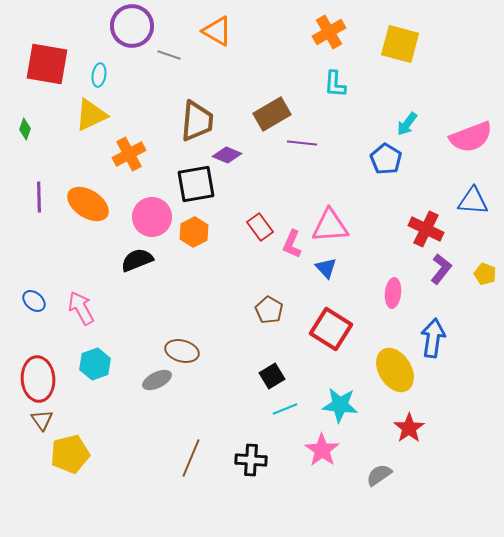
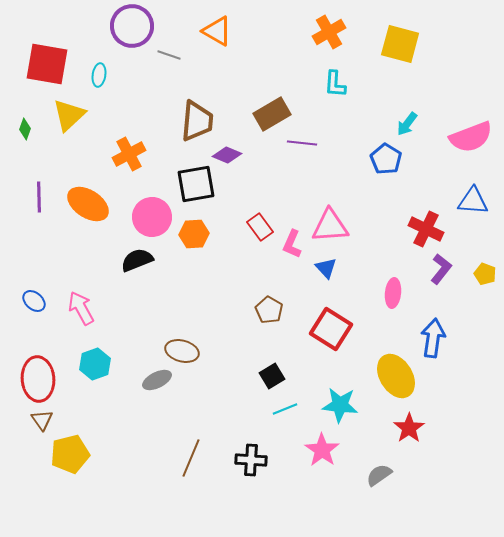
yellow triangle at (91, 115): moved 22 px left; rotated 18 degrees counterclockwise
orange hexagon at (194, 232): moved 2 px down; rotated 24 degrees clockwise
yellow ellipse at (395, 370): moved 1 px right, 6 px down
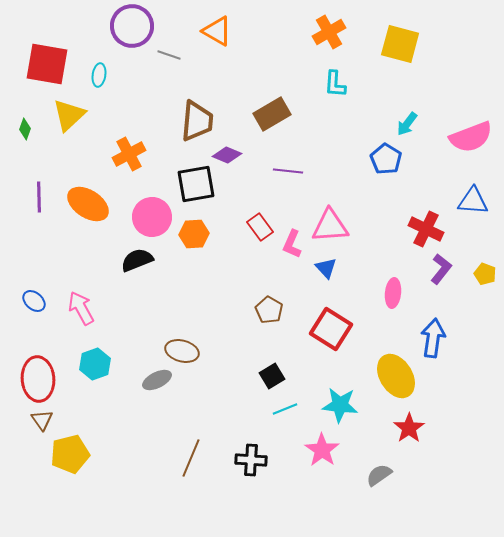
purple line at (302, 143): moved 14 px left, 28 px down
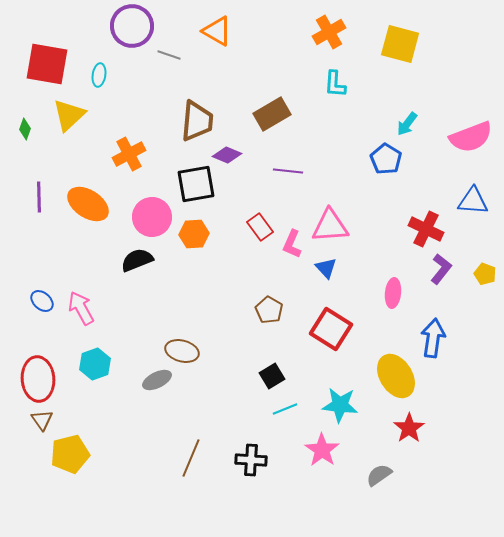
blue ellipse at (34, 301): moved 8 px right
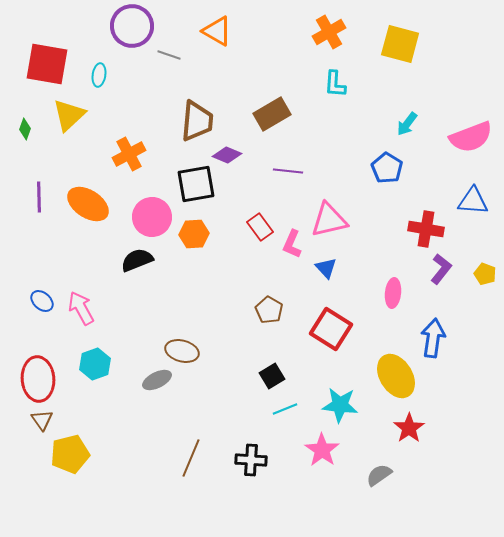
blue pentagon at (386, 159): moved 1 px right, 9 px down
pink triangle at (330, 226): moved 1 px left, 6 px up; rotated 9 degrees counterclockwise
red cross at (426, 229): rotated 16 degrees counterclockwise
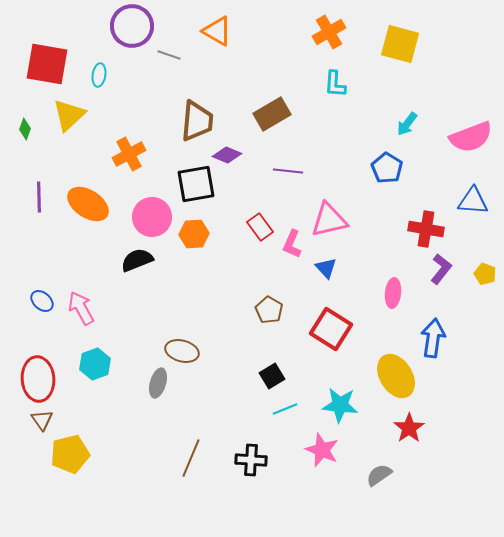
gray ellipse at (157, 380): moved 1 px right, 3 px down; rotated 48 degrees counterclockwise
pink star at (322, 450): rotated 12 degrees counterclockwise
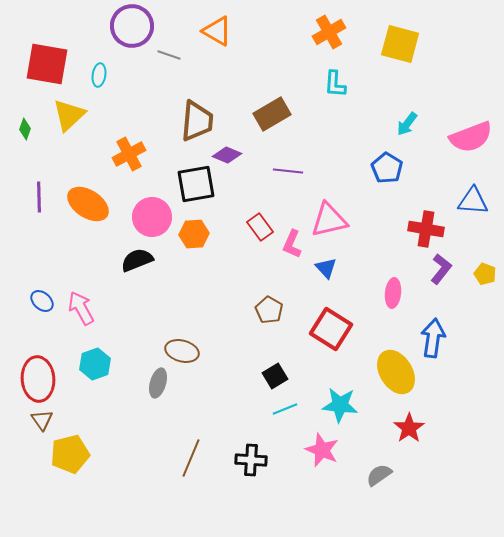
black square at (272, 376): moved 3 px right
yellow ellipse at (396, 376): moved 4 px up
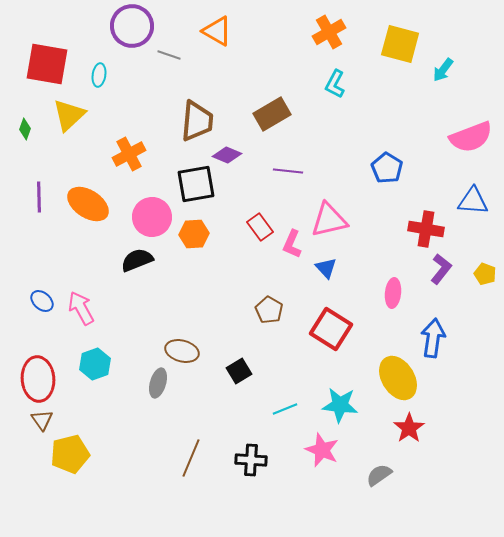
cyan L-shape at (335, 84): rotated 24 degrees clockwise
cyan arrow at (407, 124): moved 36 px right, 54 px up
yellow ellipse at (396, 372): moved 2 px right, 6 px down
black square at (275, 376): moved 36 px left, 5 px up
